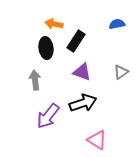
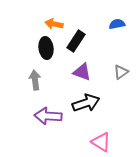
black arrow: moved 3 px right
purple arrow: rotated 56 degrees clockwise
pink triangle: moved 4 px right, 2 px down
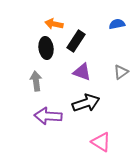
gray arrow: moved 1 px right, 1 px down
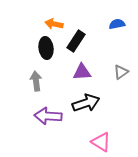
purple triangle: rotated 24 degrees counterclockwise
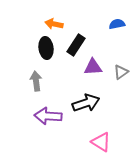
black rectangle: moved 4 px down
purple triangle: moved 11 px right, 5 px up
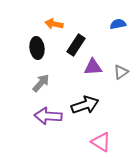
blue semicircle: moved 1 px right
black ellipse: moved 9 px left
gray arrow: moved 5 px right, 2 px down; rotated 48 degrees clockwise
black arrow: moved 1 px left, 2 px down
